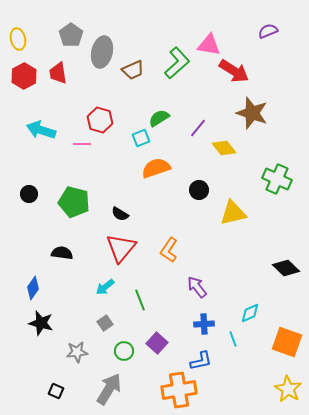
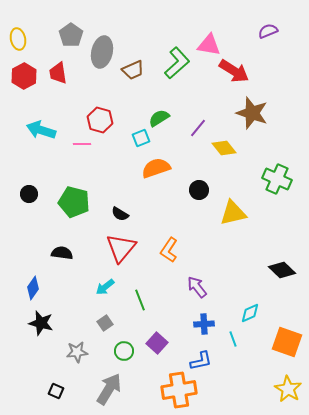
black diamond at (286, 268): moved 4 px left, 2 px down
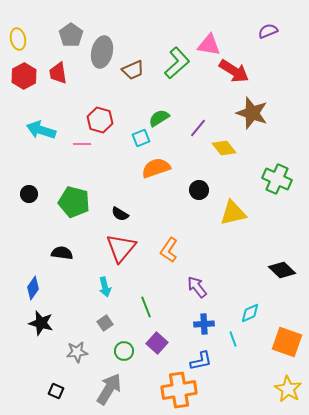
cyan arrow at (105, 287): rotated 66 degrees counterclockwise
green line at (140, 300): moved 6 px right, 7 px down
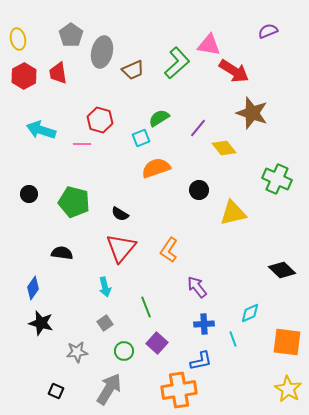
orange square at (287, 342): rotated 12 degrees counterclockwise
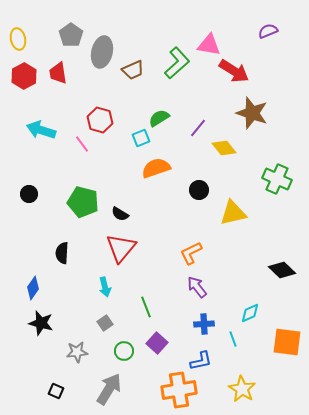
pink line at (82, 144): rotated 54 degrees clockwise
green pentagon at (74, 202): moved 9 px right
orange L-shape at (169, 250): moved 22 px right, 3 px down; rotated 30 degrees clockwise
black semicircle at (62, 253): rotated 95 degrees counterclockwise
yellow star at (288, 389): moved 46 px left
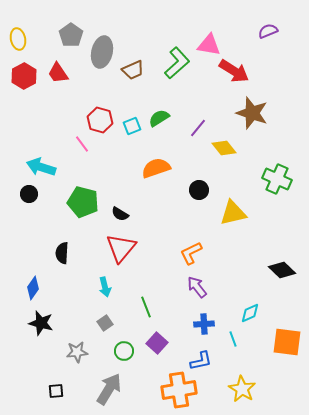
red trapezoid at (58, 73): rotated 25 degrees counterclockwise
cyan arrow at (41, 130): moved 37 px down
cyan square at (141, 138): moved 9 px left, 12 px up
black square at (56, 391): rotated 28 degrees counterclockwise
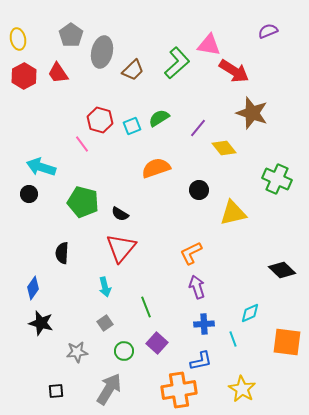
brown trapezoid at (133, 70): rotated 20 degrees counterclockwise
purple arrow at (197, 287): rotated 20 degrees clockwise
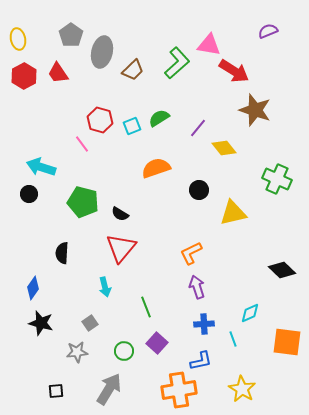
brown star at (252, 113): moved 3 px right, 3 px up
gray square at (105, 323): moved 15 px left
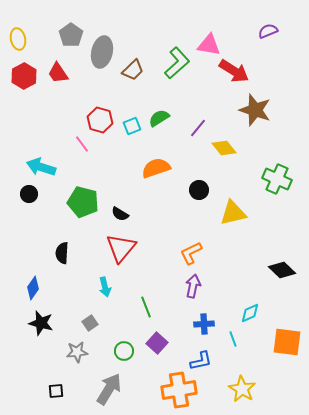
purple arrow at (197, 287): moved 4 px left, 1 px up; rotated 30 degrees clockwise
